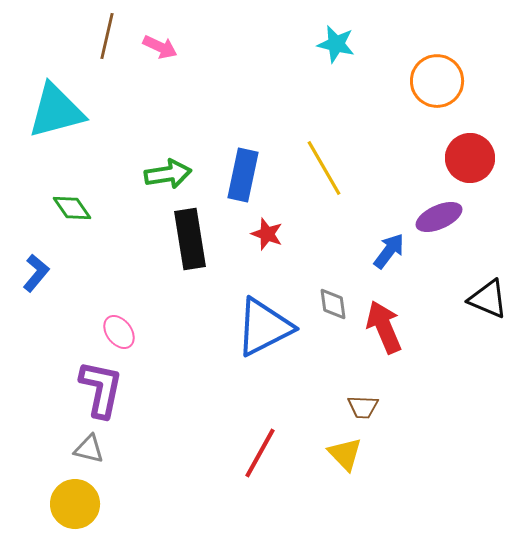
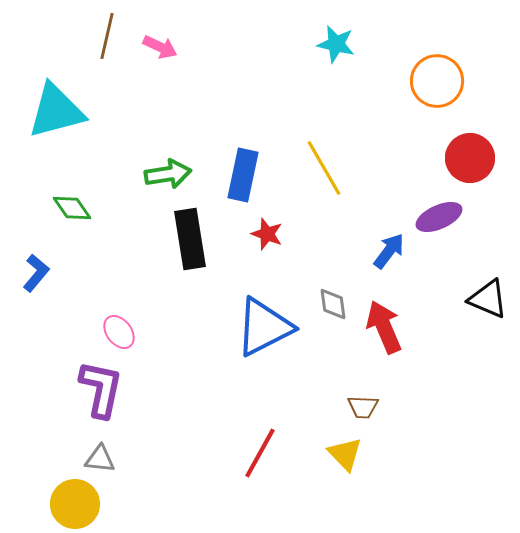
gray triangle: moved 11 px right, 10 px down; rotated 8 degrees counterclockwise
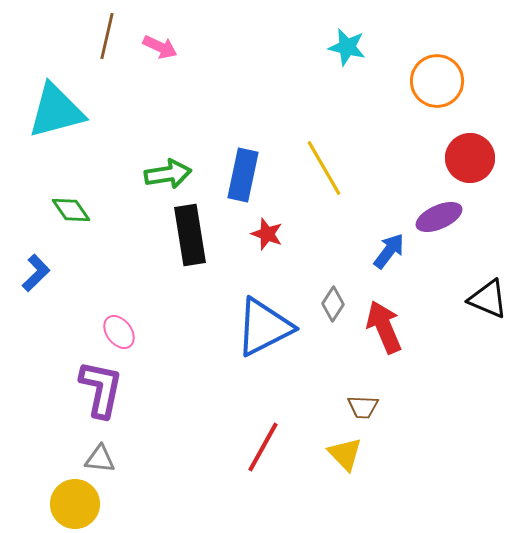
cyan star: moved 11 px right, 3 px down
green diamond: moved 1 px left, 2 px down
black rectangle: moved 4 px up
blue L-shape: rotated 6 degrees clockwise
gray diamond: rotated 40 degrees clockwise
red line: moved 3 px right, 6 px up
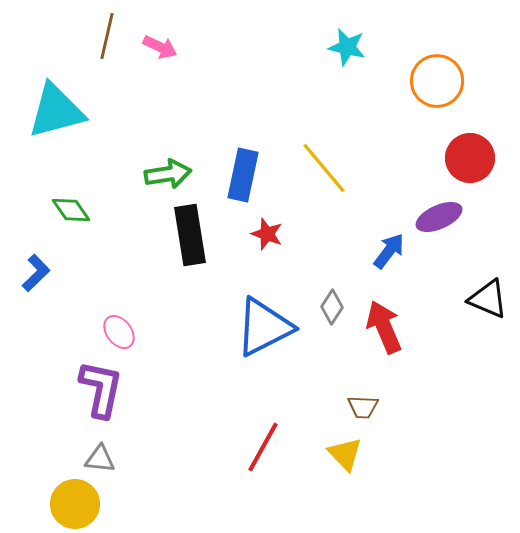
yellow line: rotated 10 degrees counterclockwise
gray diamond: moved 1 px left, 3 px down
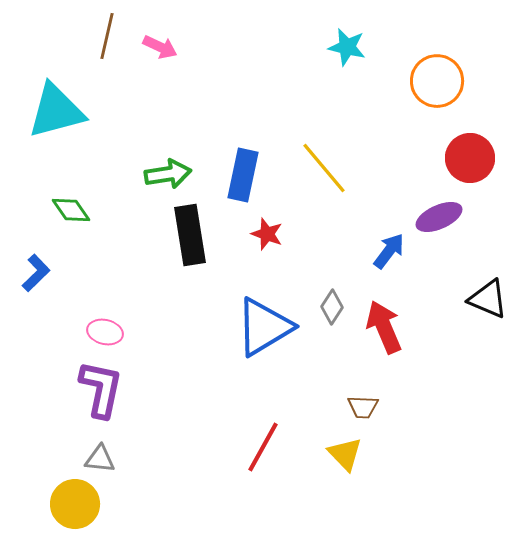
blue triangle: rotated 4 degrees counterclockwise
pink ellipse: moved 14 px left; rotated 40 degrees counterclockwise
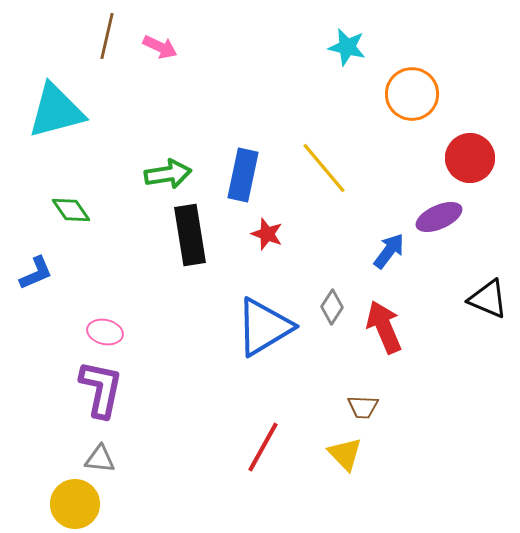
orange circle: moved 25 px left, 13 px down
blue L-shape: rotated 21 degrees clockwise
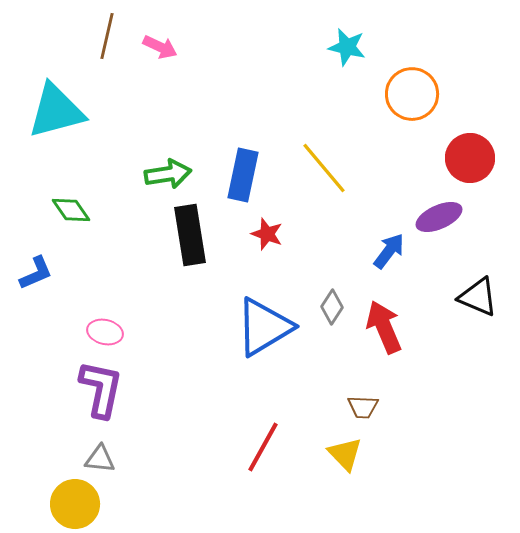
black triangle: moved 10 px left, 2 px up
